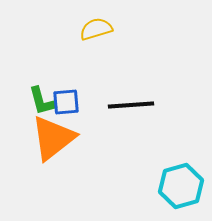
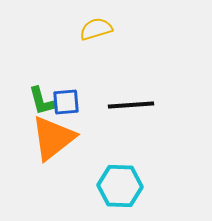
cyan hexagon: moved 61 px left; rotated 18 degrees clockwise
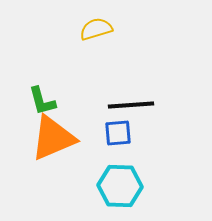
blue square: moved 52 px right, 31 px down
orange triangle: rotated 15 degrees clockwise
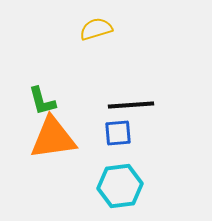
orange triangle: rotated 15 degrees clockwise
cyan hexagon: rotated 9 degrees counterclockwise
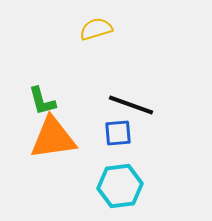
black line: rotated 24 degrees clockwise
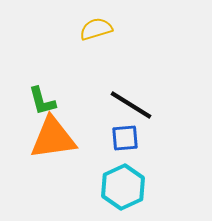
black line: rotated 12 degrees clockwise
blue square: moved 7 px right, 5 px down
cyan hexagon: moved 3 px right, 1 px down; rotated 18 degrees counterclockwise
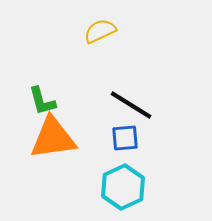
yellow semicircle: moved 4 px right, 2 px down; rotated 8 degrees counterclockwise
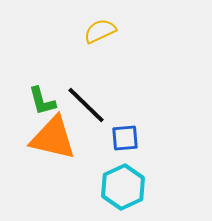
black line: moved 45 px left; rotated 12 degrees clockwise
orange triangle: rotated 21 degrees clockwise
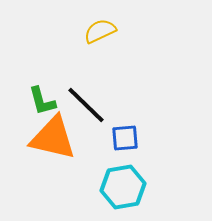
cyan hexagon: rotated 15 degrees clockwise
